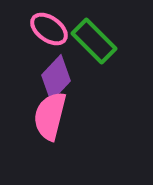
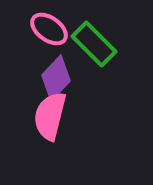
green rectangle: moved 3 px down
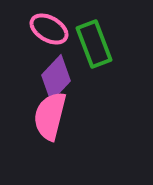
pink ellipse: rotated 6 degrees counterclockwise
green rectangle: rotated 24 degrees clockwise
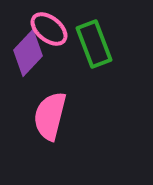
pink ellipse: rotated 9 degrees clockwise
purple diamond: moved 28 px left, 25 px up
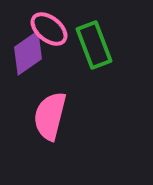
green rectangle: moved 1 px down
purple diamond: rotated 12 degrees clockwise
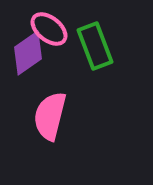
green rectangle: moved 1 px right, 1 px down
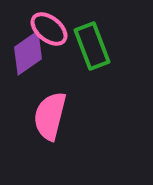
green rectangle: moved 3 px left
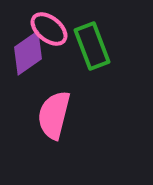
pink semicircle: moved 4 px right, 1 px up
